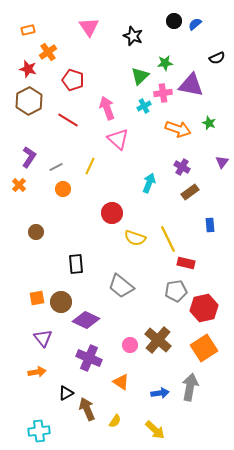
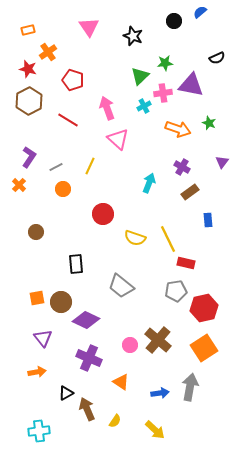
blue semicircle at (195, 24): moved 5 px right, 12 px up
red circle at (112, 213): moved 9 px left, 1 px down
blue rectangle at (210, 225): moved 2 px left, 5 px up
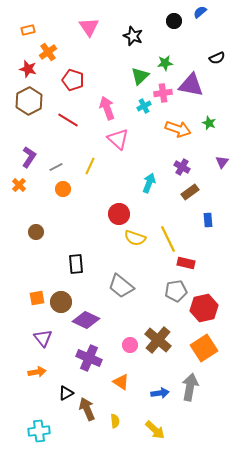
red circle at (103, 214): moved 16 px right
yellow semicircle at (115, 421): rotated 40 degrees counterclockwise
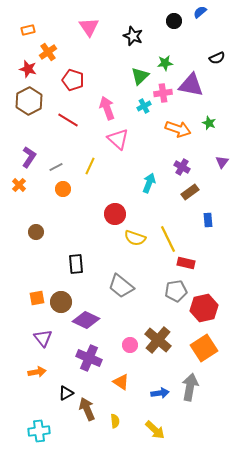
red circle at (119, 214): moved 4 px left
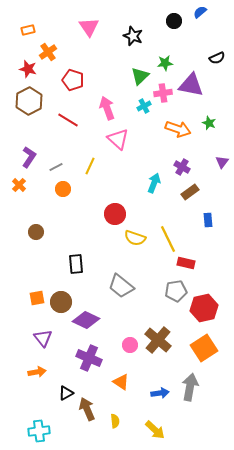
cyan arrow at (149, 183): moved 5 px right
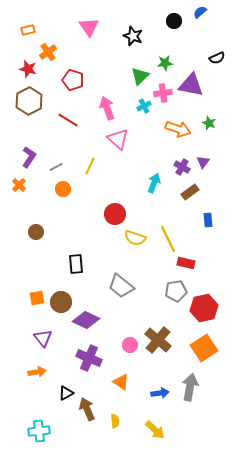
purple triangle at (222, 162): moved 19 px left
